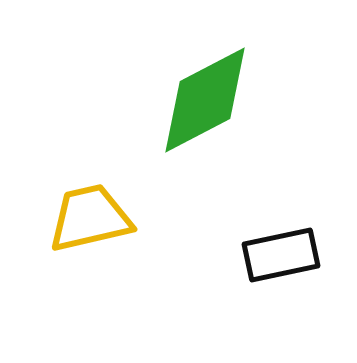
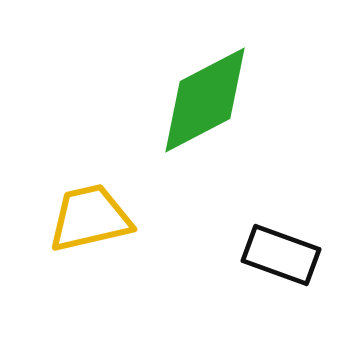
black rectangle: rotated 32 degrees clockwise
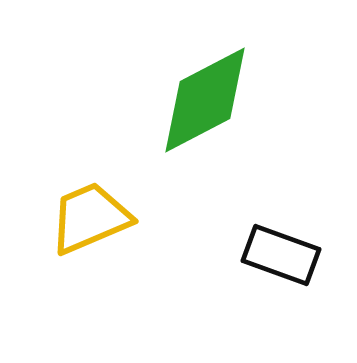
yellow trapezoid: rotated 10 degrees counterclockwise
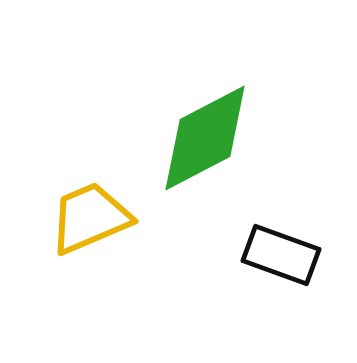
green diamond: moved 38 px down
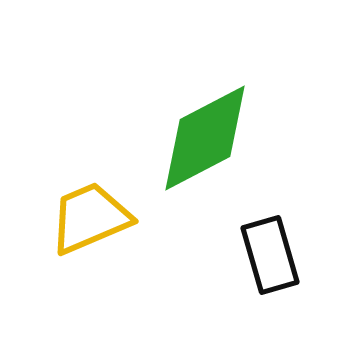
black rectangle: moved 11 px left; rotated 54 degrees clockwise
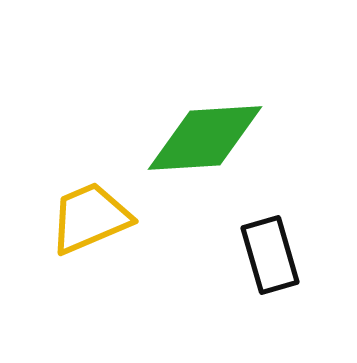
green diamond: rotated 24 degrees clockwise
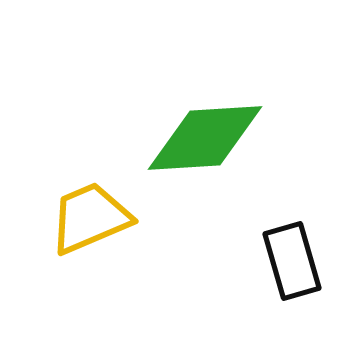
black rectangle: moved 22 px right, 6 px down
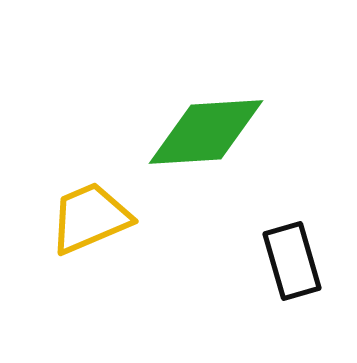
green diamond: moved 1 px right, 6 px up
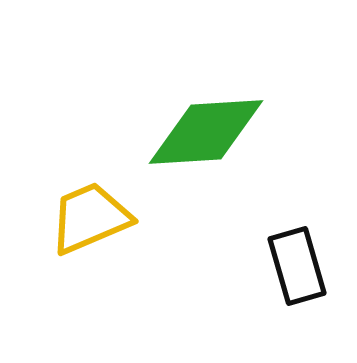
black rectangle: moved 5 px right, 5 px down
